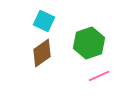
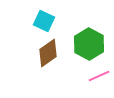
green hexagon: moved 1 px down; rotated 12 degrees counterclockwise
brown diamond: moved 6 px right
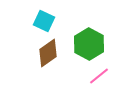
pink line: rotated 15 degrees counterclockwise
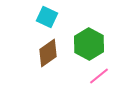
cyan square: moved 3 px right, 4 px up
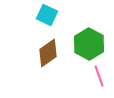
cyan square: moved 2 px up
pink line: rotated 70 degrees counterclockwise
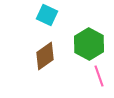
brown diamond: moved 3 px left, 3 px down
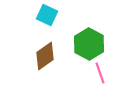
pink line: moved 1 px right, 3 px up
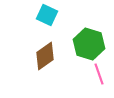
green hexagon: rotated 12 degrees counterclockwise
pink line: moved 1 px left, 1 px down
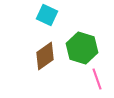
green hexagon: moved 7 px left, 4 px down
pink line: moved 2 px left, 5 px down
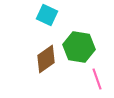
green hexagon: moved 3 px left, 1 px up; rotated 8 degrees counterclockwise
brown diamond: moved 1 px right, 3 px down
